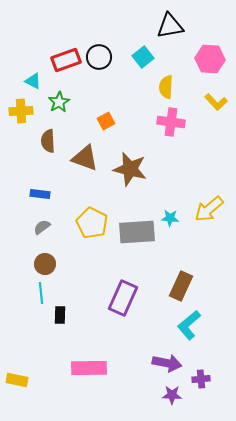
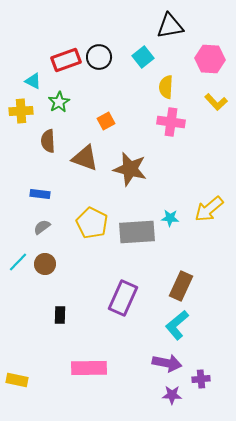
cyan line: moved 23 px left, 31 px up; rotated 50 degrees clockwise
cyan L-shape: moved 12 px left
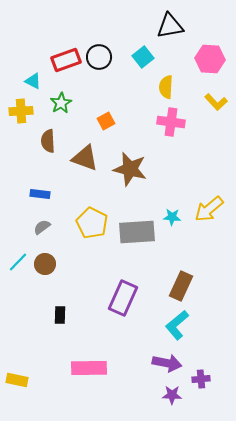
green star: moved 2 px right, 1 px down
cyan star: moved 2 px right, 1 px up
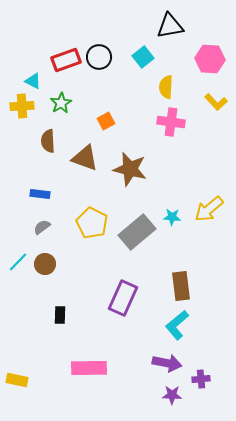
yellow cross: moved 1 px right, 5 px up
gray rectangle: rotated 36 degrees counterclockwise
brown rectangle: rotated 32 degrees counterclockwise
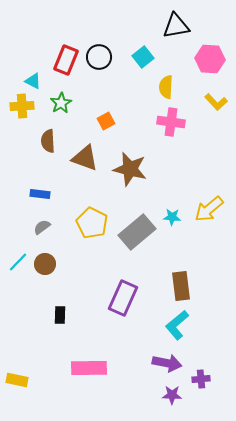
black triangle: moved 6 px right
red rectangle: rotated 48 degrees counterclockwise
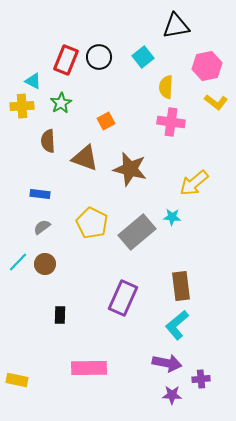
pink hexagon: moved 3 px left, 7 px down; rotated 16 degrees counterclockwise
yellow L-shape: rotated 10 degrees counterclockwise
yellow arrow: moved 15 px left, 26 px up
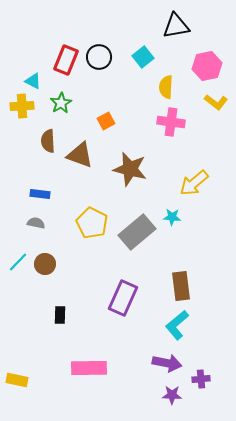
brown triangle: moved 5 px left, 3 px up
gray semicircle: moved 6 px left, 4 px up; rotated 48 degrees clockwise
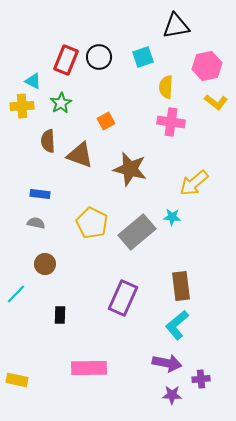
cyan square: rotated 20 degrees clockwise
cyan line: moved 2 px left, 32 px down
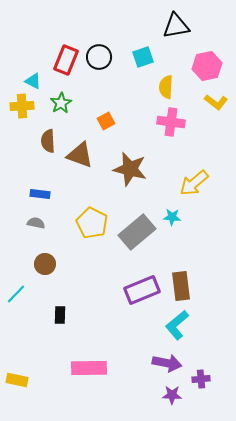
purple rectangle: moved 19 px right, 8 px up; rotated 44 degrees clockwise
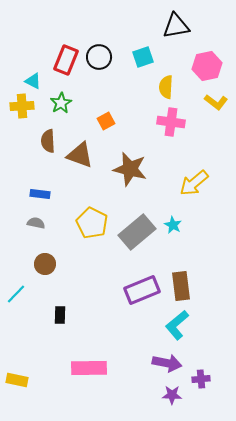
cyan star: moved 1 px right, 8 px down; rotated 24 degrees clockwise
